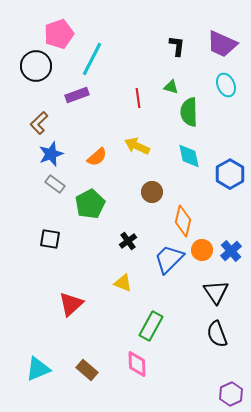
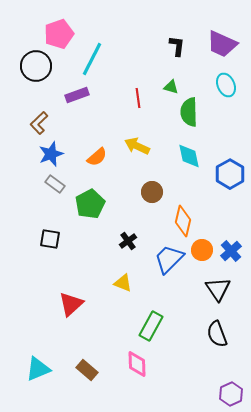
black triangle: moved 2 px right, 3 px up
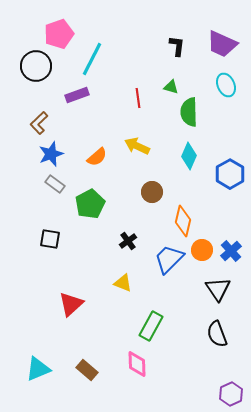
cyan diamond: rotated 36 degrees clockwise
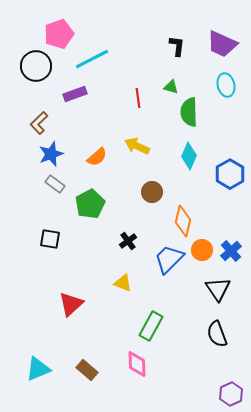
cyan line: rotated 36 degrees clockwise
cyan ellipse: rotated 10 degrees clockwise
purple rectangle: moved 2 px left, 1 px up
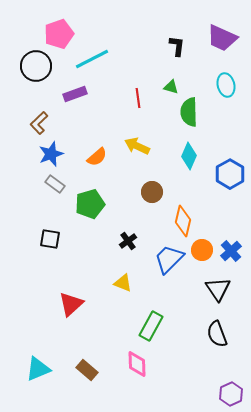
purple trapezoid: moved 6 px up
green pentagon: rotated 12 degrees clockwise
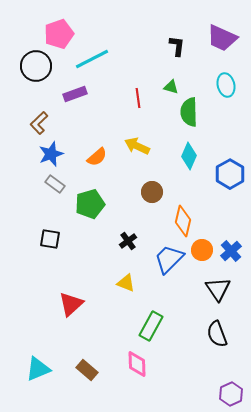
yellow triangle: moved 3 px right
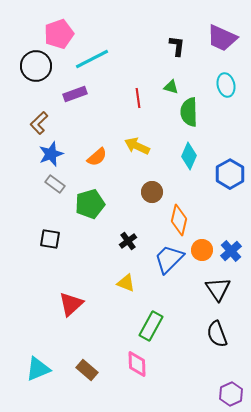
orange diamond: moved 4 px left, 1 px up
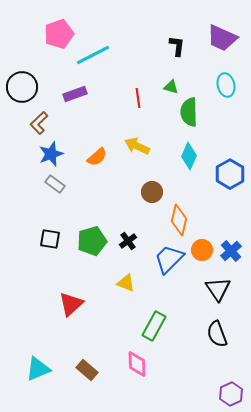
cyan line: moved 1 px right, 4 px up
black circle: moved 14 px left, 21 px down
green pentagon: moved 2 px right, 37 px down
green rectangle: moved 3 px right
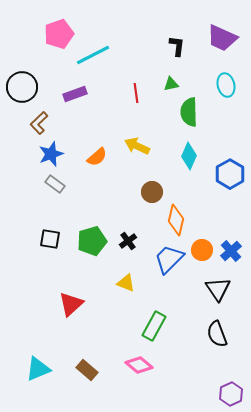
green triangle: moved 3 px up; rotated 28 degrees counterclockwise
red line: moved 2 px left, 5 px up
orange diamond: moved 3 px left
pink diamond: moved 2 px right, 1 px down; rotated 48 degrees counterclockwise
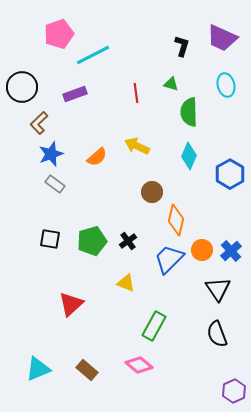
black L-shape: moved 5 px right; rotated 10 degrees clockwise
green triangle: rotated 28 degrees clockwise
purple hexagon: moved 3 px right, 3 px up
